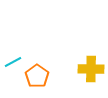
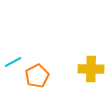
orange pentagon: rotated 10 degrees clockwise
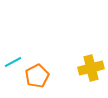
yellow cross: moved 1 px up; rotated 15 degrees counterclockwise
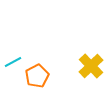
yellow cross: moved 2 px up; rotated 30 degrees counterclockwise
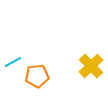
orange pentagon: rotated 20 degrees clockwise
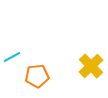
cyan line: moved 1 px left, 5 px up
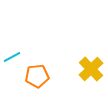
yellow cross: moved 3 px down
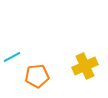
yellow cross: moved 6 px left, 3 px up; rotated 20 degrees clockwise
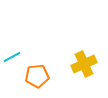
yellow cross: moved 1 px left, 2 px up
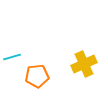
cyan line: rotated 12 degrees clockwise
